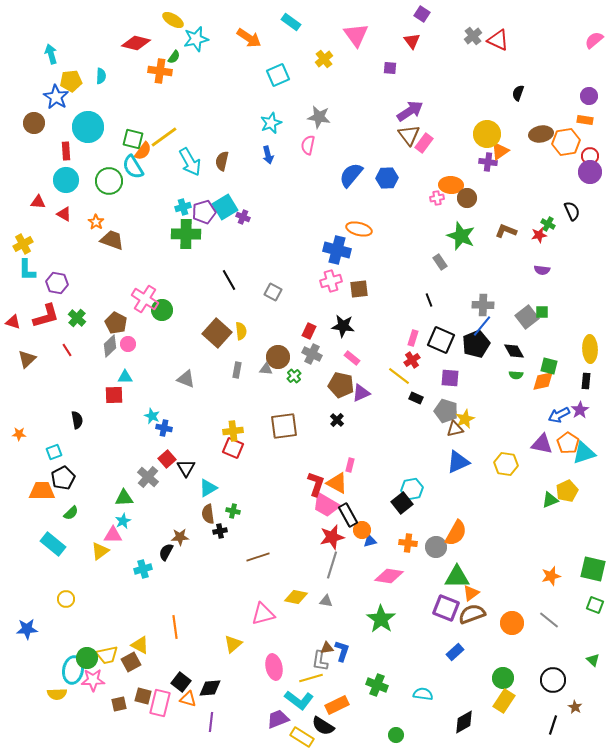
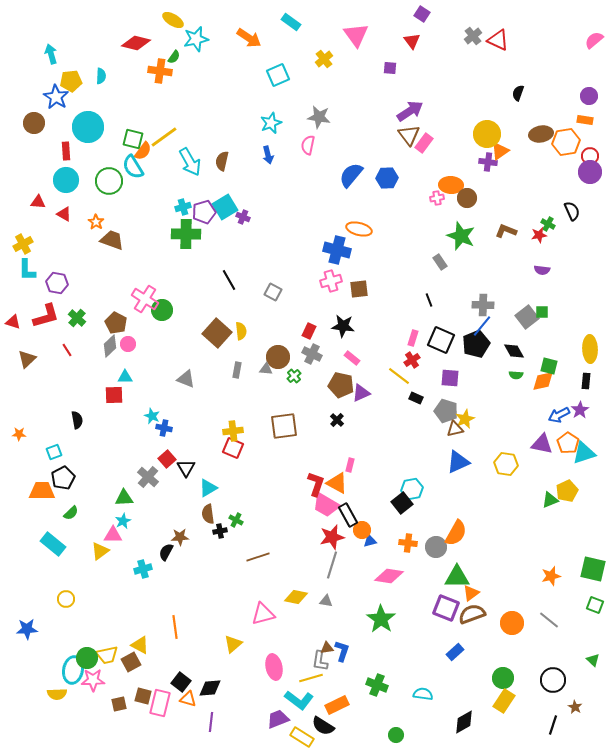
green cross at (233, 511): moved 3 px right, 9 px down; rotated 16 degrees clockwise
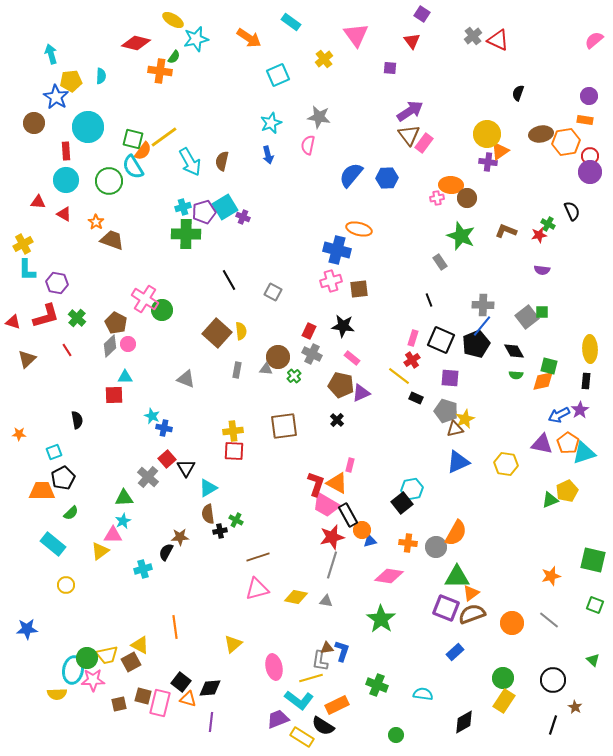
red square at (233, 448): moved 1 px right, 3 px down; rotated 20 degrees counterclockwise
green square at (593, 569): moved 9 px up
yellow circle at (66, 599): moved 14 px up
pink triangle at (263, 614): moved 6 px left, 25 px up
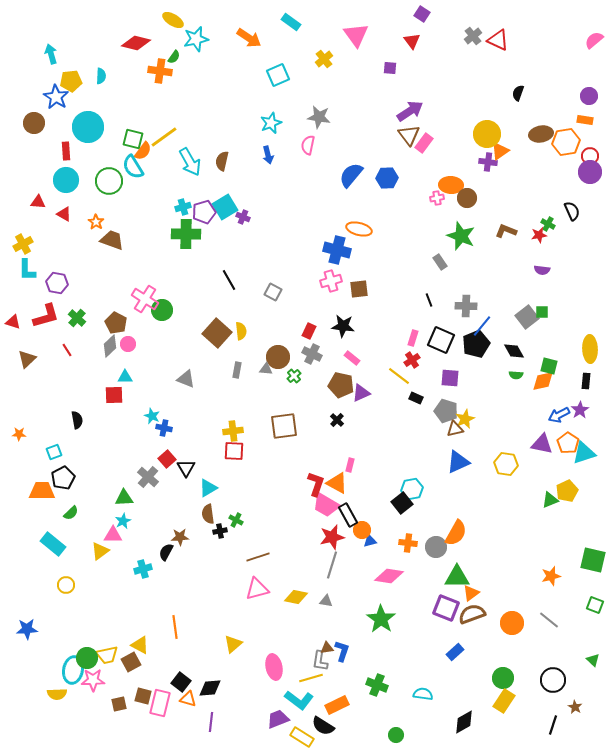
gray cross at (483, 305): moved 17 px left, 1 px down
